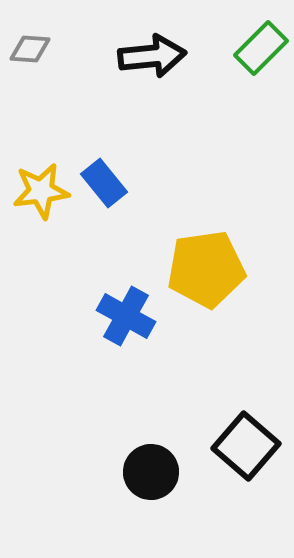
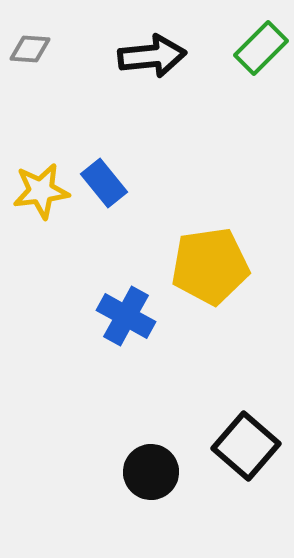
yellow pentagon: moved 4 px right, 3 px up
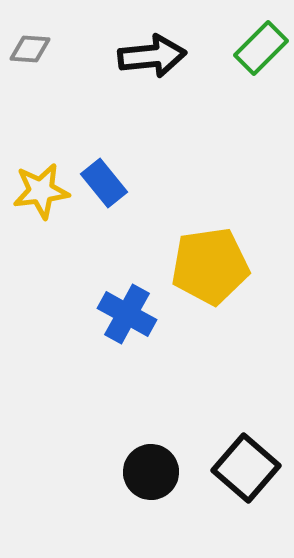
blue cross: moved 1 px right, 2 px up
black square: moved 22 px down
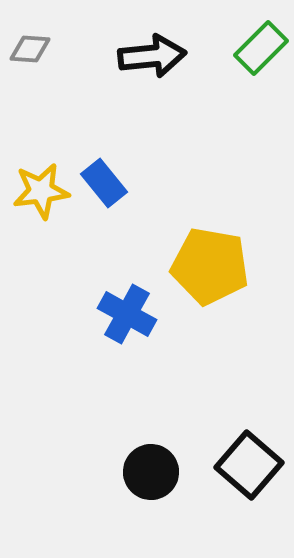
yellow pentagon: rotated 18 degrees clockwise
black square: moved 3 px right, 3 px up
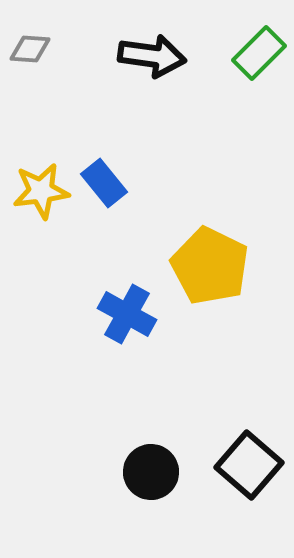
green rectangle: moved 2 px left, 5 px down
black arrow: rotated 14 degrees clockwise
yellow pentagon: rotated 16 degrees clockwise
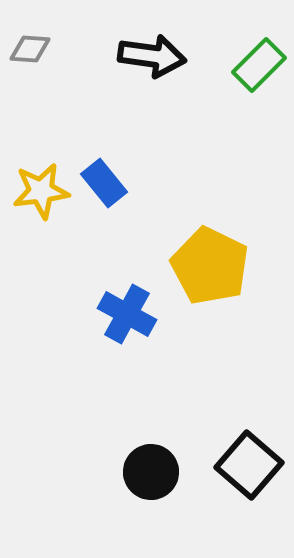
green rectangle: moved 12 px down
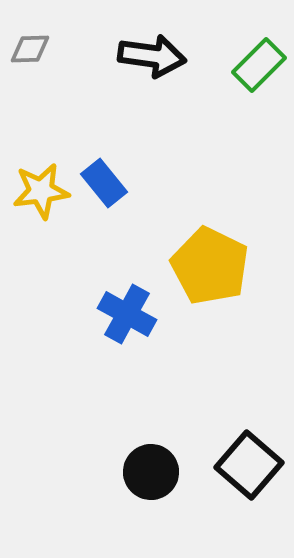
gray diamond: rotated 6 degrees counterclockwise
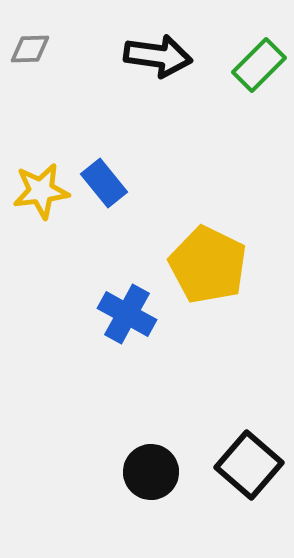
black arrow: moved 6 px right
yellow pentagon: moved 2 px left, 1 px up
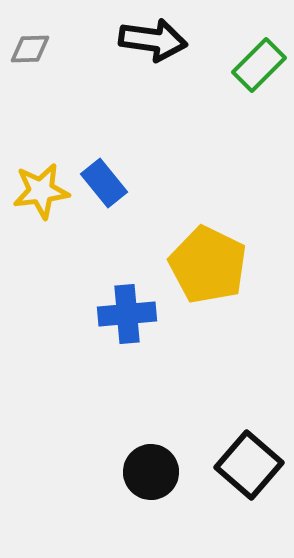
black arrow: moved 5 px left, 16 px up
blue cross: rotated 34 degrees counterclockwise
